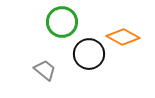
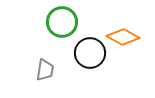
black circle: moved 1 px right, 1 px up
gray trapezoid: rotated 60 degrees clockwise
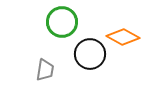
black circle: moved 1 px down
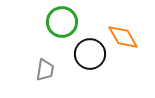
orange diamond: rotated 32 degrees clockwise
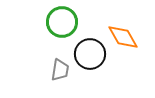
gray trapezoid: moved 15 px right
